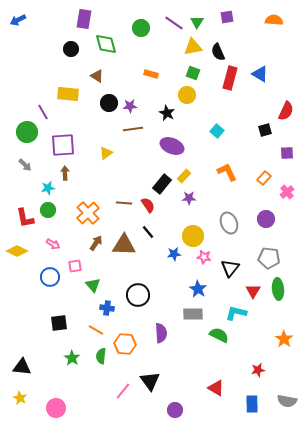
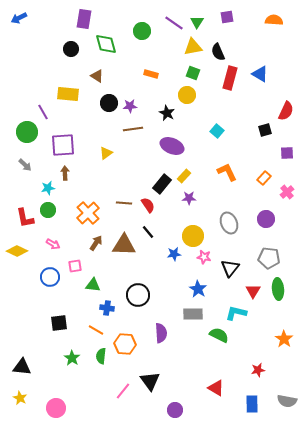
blue arrow at (18, 20): moved 1 px right, 2 px up
green circle at (141, 28): moved 1 px right, 3 px down
green triangle at (93, 285): rotated 42 degrees counterclockwise
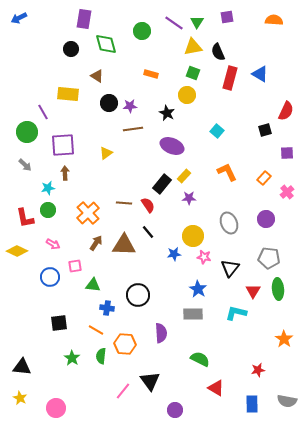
green semicircle at (219, 335): moved 19 px left, 24 px down
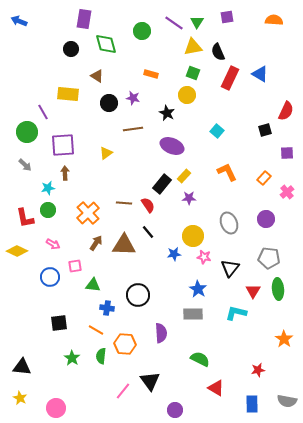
blue arrow at (19, 18): moved 3 px down; rotated 49 degrees clockwise
red rectangle at (230, 78): rotated 10 degrees clockwise
purple star at (130, 106): moved 3 px right, 8 px up; rotated 16 degrees clockwise
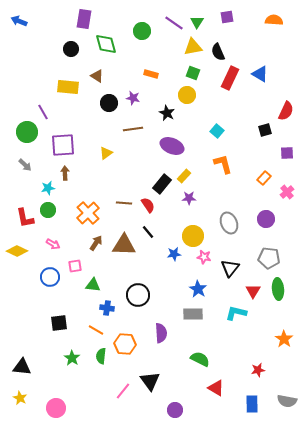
yellow rectangle at (68, 94): moved 7 px up
orange L-shape at (227, 172): moved 4 px left, 8 px up; rotated 10 degrees clockwise
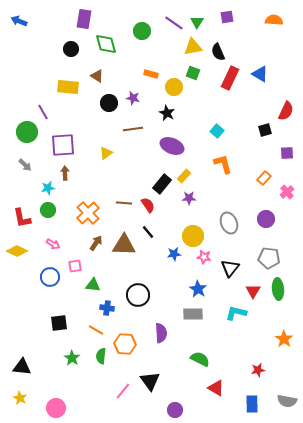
yellow circle at (187, 95): moved 13 px left, 8 px up
red L-shape at (25, 218): moved 3 px left
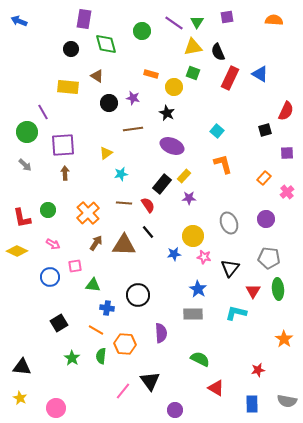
cyan star at (48, 188): moved 73 px right, 14 px up
black square at (59, 323): rotated 24 degrees counterclockwise
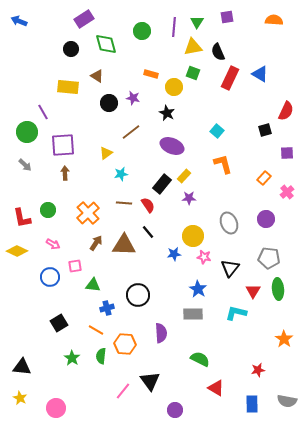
purple rectangle at (84, 19): rotated 48 degrees clockwise
purple line at (174, 23): moved 4 px down; rotated 60 degrees clockwise
brown line at (133, 129): moved 2 px left, 3 px down; rotated 30 degrees counterclockwise
blue cross at (107, 308): rotated 24 degrees counterclockwise
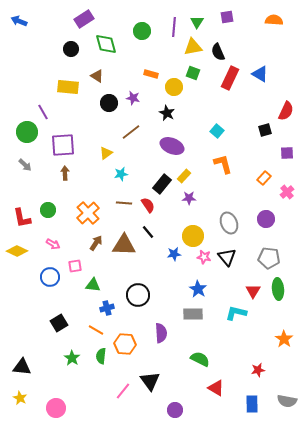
black triangle at (230, 268): moved 3 px left, 11 px up; rotated 18 degrees counterclockwise
